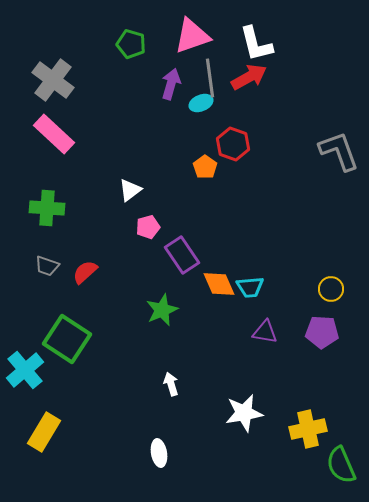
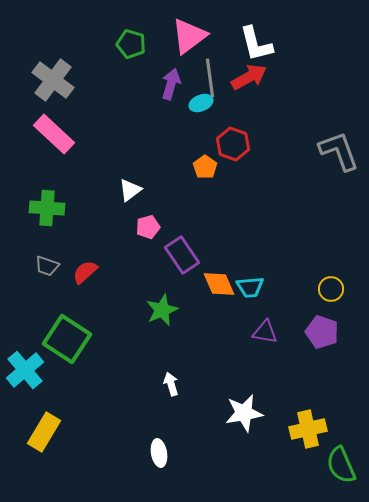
pink triangle: moved 3 px left; rotated 18 degrees counterclockwise
purple pentagon: rotated 16 degrees clockwise
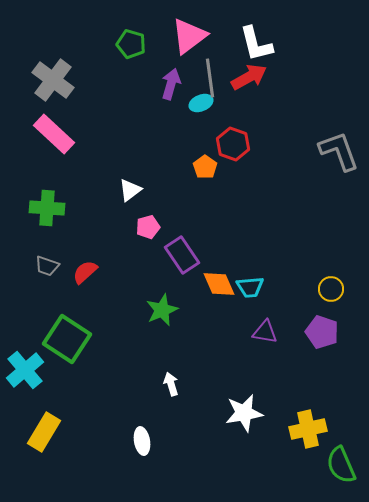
white ellipse: moved 17 px left, 12 px up
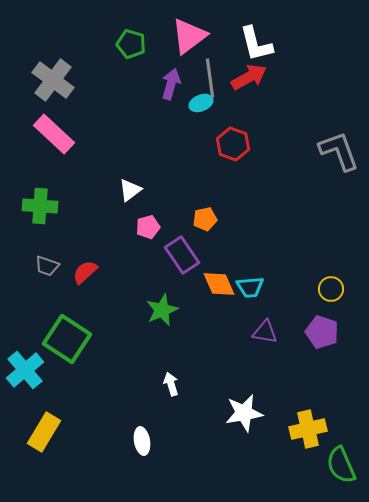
orange pentagon: moved 52 px down; rotated 25 degrees clockwise
green cross: moved 7 px left, 2 px up
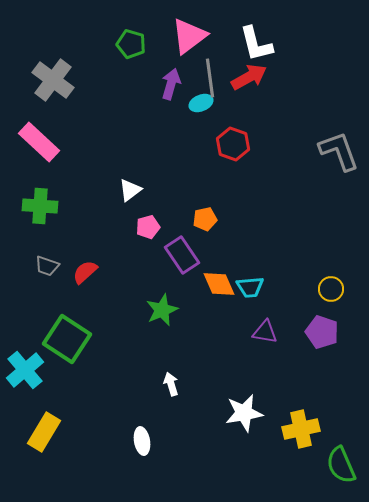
pink rectangle: moved 15 px left, 8 px down
yellow cross: moved 7 px left
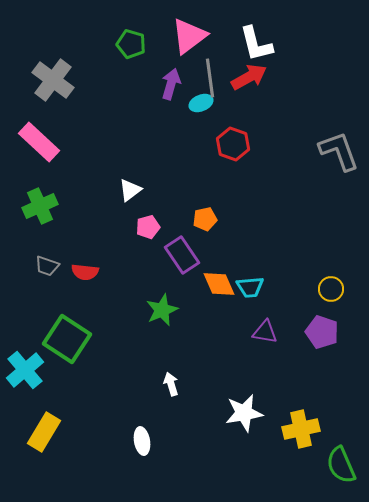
green cross: rotated 28 degrees counterclockwise
red semicircle: rotated 132 degrees counterclockwise
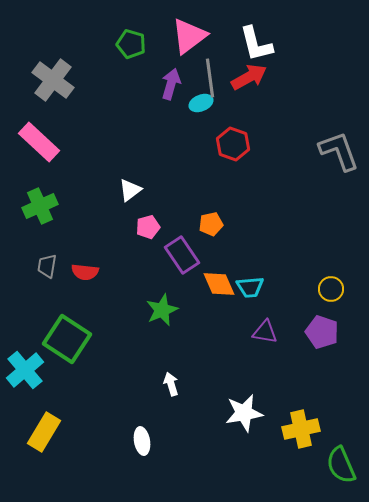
orange pentagon: moved 6 px right, 5 px down
gray trapezoid: rotated 80 degrees clockwise
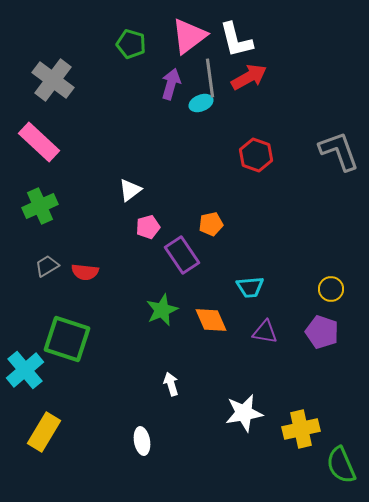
white L-shape: moved 20 px left, 4 px up
red hexagon: moved 23 px right, 11 px down
gray trapezoid: rotated 50 degrees clockwise
orange diamond: moved 8 px left, 36 px down
green square: rotated 15 degrees counterclockwise
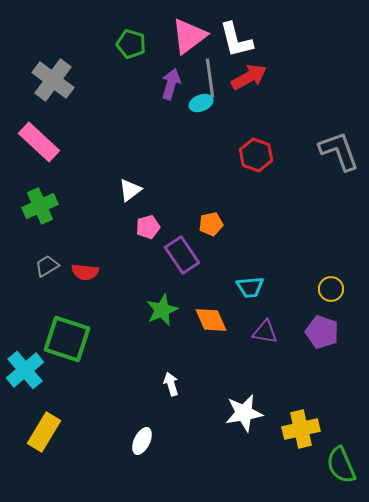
white ellipse: rotated 36 degrees clockwise
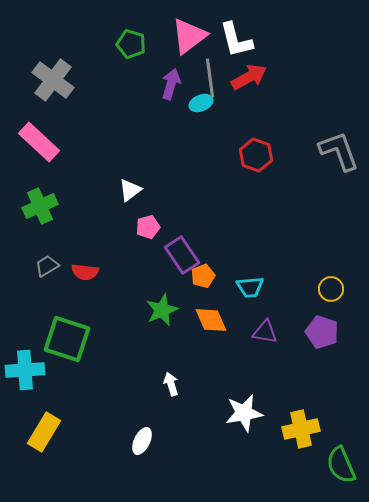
orange pentagon: moved 8 px left, 52 px down; rotated 10 degrees counterclockwise
cyan cross: rotated 36 degrees clockwise
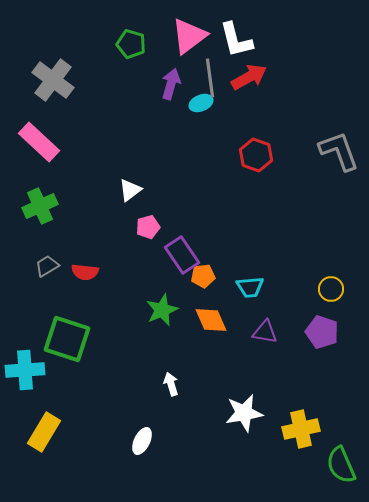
orange pentagon: rotated 15 degrees clockwise
